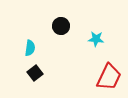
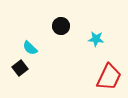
cyan semicircle: rotated 126 degrees clockwise
black square: moved 15 px left, 5 px up
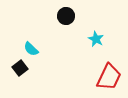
black circle: moved 5 px right, 10 px up
cyan star: rotated 21 degrees clockwise
cyan semicircle: moved 1 px right, 1 px down
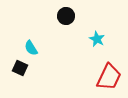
cyan star: moved 1 px right
cyan semicircle: moved 1 px up; rotated 14 degrees clockwise
black square: rotated 28 degrees counterclockwise
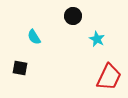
black circle: moved 7 px right
cyan semicircle: moved 3 px right, 11 px up
black square: rotated 14 degrees counterclockwise
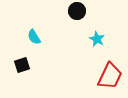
black circle: moved 4 px right, 5 px up
black square: moved 2 px right, 3 px up; rotated 28 degrees counterclockwise
red trapezoid: moved 1 px right, 1 px up
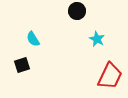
cyan semicircle: moved 1 px left, 2 px down
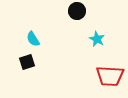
black square: moved 5 px right, 3 px up
red trapezoid: rotated 68 degrees clockwise
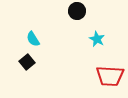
black square: rotated 21 degrees counterclockwise
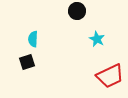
cyan semicircle: rotated 35 degrees clockwise
black square: rotated 21 degrees clockwise
red trapezoid: rotated 28 degrees counterclockwise
